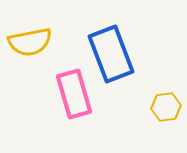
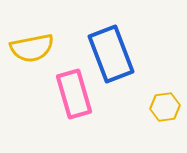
yellow semicircle: moved 2 px right, 6 px down
yellow hexagon: moved 1 px left
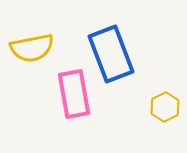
pink rectangle: rotated 6 degrees clockwise
yellow hexagon: rotated 20 degrees counterclockwise
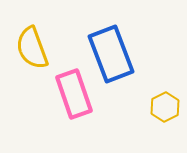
yellow semicircle: rotated 81 degrees clockwise
pink rectangle: rotated 9 degrees counterclockwise
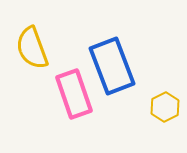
blue rectangle: moved 1 px right, 12 px down
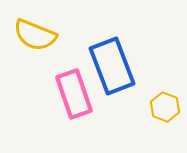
yellow semicircle: moved 3 px right, 13 px up; rotated 48 degrees counterclockwise
yellow hexagon: rotated 12 degrees counterclockwise
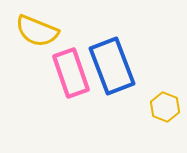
yellow semicircle: moved 2 px right, 4 px up
pink rectangle: moved 3 px left, 21 px up
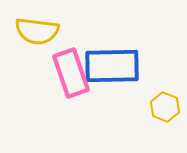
yellow semicircle: rotated 15 degrees counterclockwise
blue rectangle: rotated 70 degrees counterclockwise
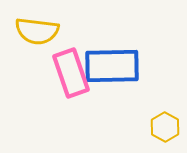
yellow hexagon: moved 20 px down; rotated 8 degrees clockwise
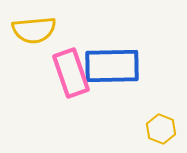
yellow semicircle: moved 3 px left, 1 px up; rotated 12 degrees counterclockwise
yellow hexagon: moved 4 px left, 2 px down; rotated 8 degrees counterclockwise
